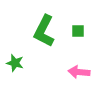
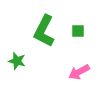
green star: moved 2 px right, 2 px up
pink arrow: rotated 35 degrees counterclockwise
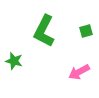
green square: moved 8 px right; rotated 16 degrees counterclockwise
green star: moved 3 px left
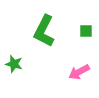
green square: rotated 16 degrees clockwise
green star: moved 3 px down
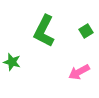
green square: rotated 32 degrees counterclockwise
green star: moved 2 px left, 2 px up
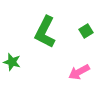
green L-shape: moved 1 px right, 1 px down
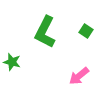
green square: rotated 24 degrees counterclockwise
pink arrow: moved 4 px down; rotated 10 degrees counterclockwise
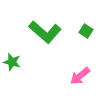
green L-shape: rotated 76 degrees counterclockwise
pink arrow: moved 1 px right
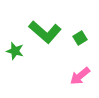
green square: moved 6 px left, 7 px down; rotated 24 degrees clockwise
green star: moved 3 px right, 11 px up
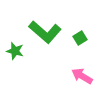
pink arrow: moved 2 px right; rotated 70 degrees clockwise
